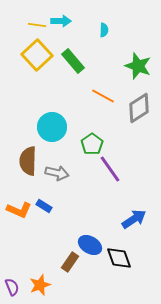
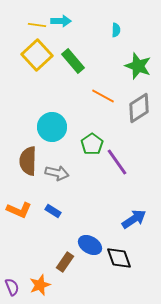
cyan semicircle: moved 12 px right
purple line: moved 7 px right, 7 px up
blue rectangle: moved 9 px right, 5 px down
brown rectangle: moved 5 px left
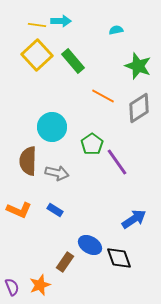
cyan semicircle: rotated 104 degrees counterclockwise
blue rectangle: moved 2 px right, 1 px up
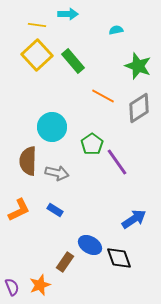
cyan arrow: moved 7 px right, 7 px up
orange L-shape: rotated 50 degrees counterclockwise
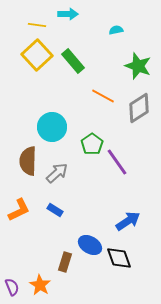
gray arrow: rotated 55 degrees counterclockwise
blue arrow: moved 6 px left, 2 px down
brown rectangle: rotated 18 degrees counterclockwise
orange star: rotated 20 degrees counterclockwise
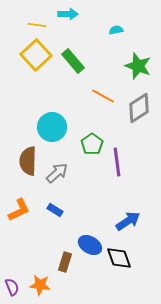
yellow square: moved 1 px left
purple line: rotated 28 degrees clockwise
orange star: rotated 25 degrees counterclockwise
